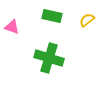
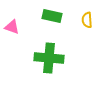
yellow semicircle: rotated 56 degrees counterclockwise
green cross: rotated 12 degrees counterclockwise
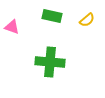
yellow semicircle: rotated 126 degrees counterclockwise
green cross: moved 1 px right, 4 px down
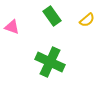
green rectangle: rotated 42 degrees clockwise
green cross: rotated 20 degrees clockwise
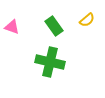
green rectangle: moved 2 px right, 10 px down
green cross: rotated 12 degrees counterclockwise
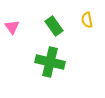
yellow semicircle: rotated 119 degrees clockwise
pink triangle: rotated 35 degrees clockwise
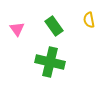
yellow semicircle: moved 2 px right
pink triangle: moved 5 px right, 2 px down
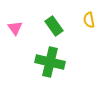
pink triangle: moved 2 px left, 1 px up
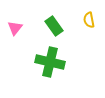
pink triangle: rotated 14 degrees clockwise
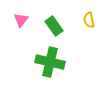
pink triangle: moved 6 px right, 8 px up
